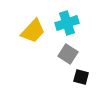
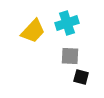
gray square: moved 2 px right, 2 px down; rotated 30 degrees counterclockwise
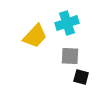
yellow trapezoid: moved 2 px right, 5 px down
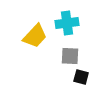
cyan cross: rotated 10 degrees clockwise
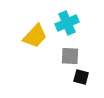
cyan cross: rotated 15 degrees counterclockwise
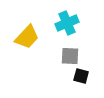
yellow trapezoid: moved 8 px left, 1 px down
black square: moved 1 px up
